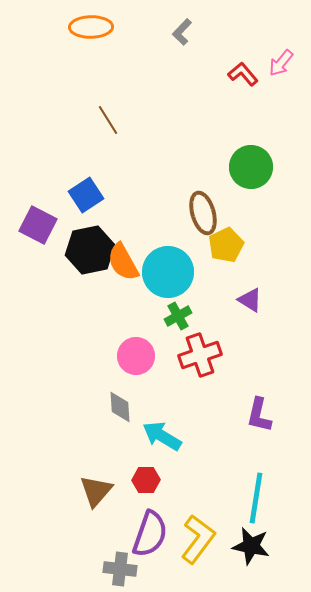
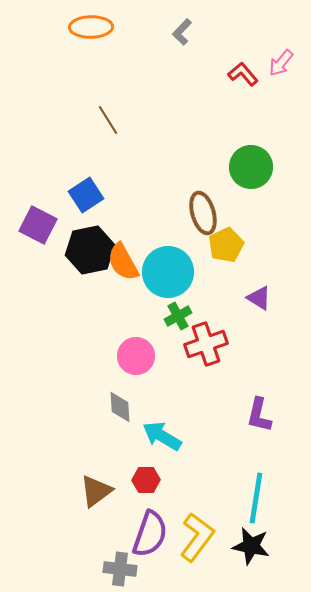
purple triangle: moved 9 px right, 2 px up
red cross: moved 6 px right, 11 px up
brown triangle: rotated 12 degrees clockwise
yellow L-shape: moved 1 px left, 2 px up
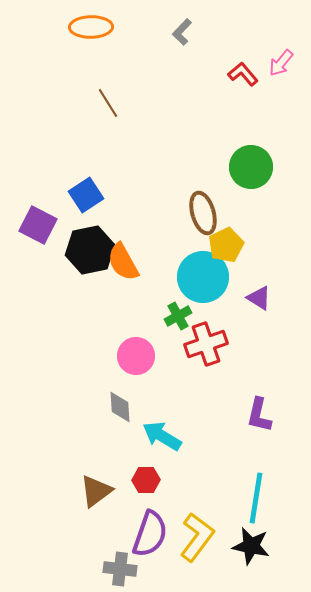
brown line: moved 17 px up
cyan circle: moved 35 px right, 5 px down
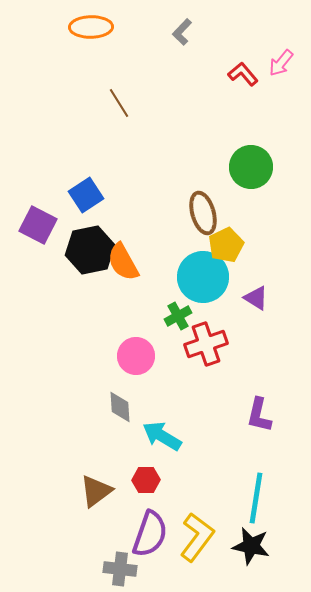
brown line: moved 11 px right
purple triangle: moved 3 px left
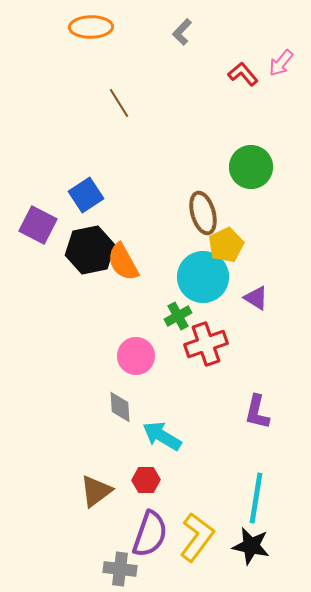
purple L-shape: moved 2 px left, 3 px up
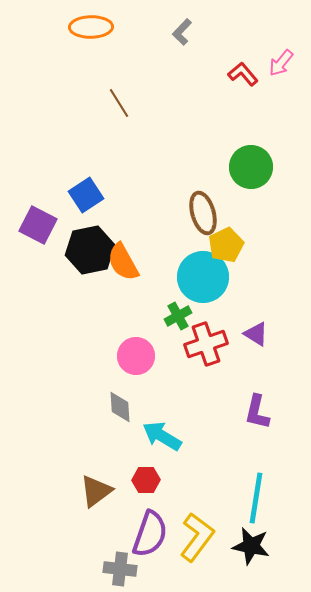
purple triangle: moved 36 px down
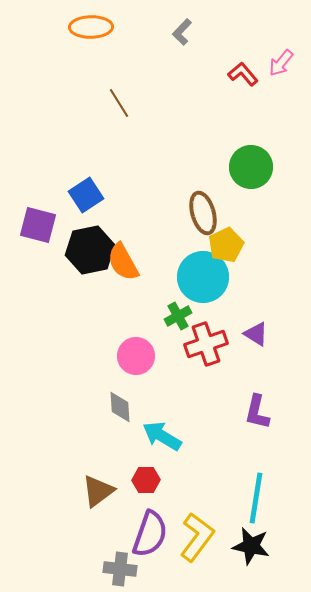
purple square: rotated 12 degrees counterclockwise
brown triangle: moved 2 px right
